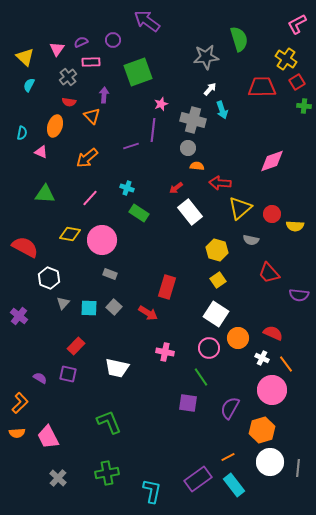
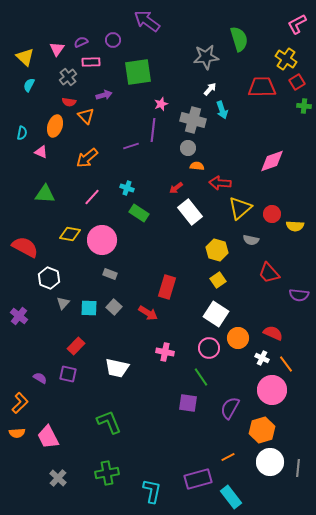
green square at (138, 72): rotated 12 degrees clockwise
purple arrow at (104, 95): rotated 70 degrees clockwise
orange triangle at (92, 116): moved 6 px left
pink line at (90, 198): moved 2 px right, 1 px up
purple rectangle at (198, 479): rotated 20 degrees clockwise
cyan rectangle at (234, 485): moved 3 px left, 12 px down
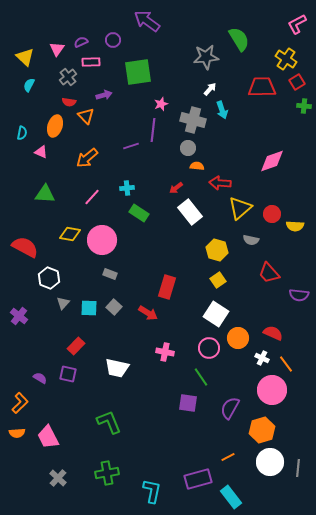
green semicircle at (239, 39): rotated 15 degrees counterclockwise
cyan cross at (127, 188): rotated 24 degrees counterclockwise
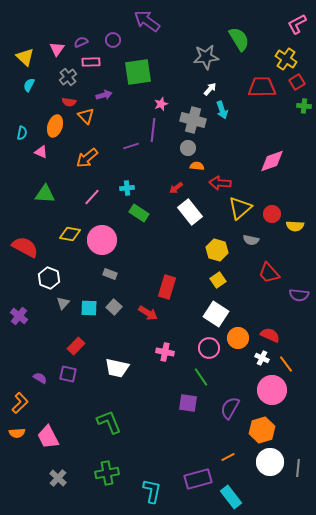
red semicircle at (273, 333): moved 3 px left, 2 px down
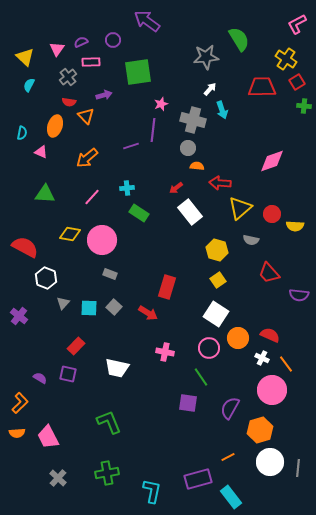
white hexagon at (49, 278): moved 3 px left
orange hexagon at (262, 430): moved 2 px left
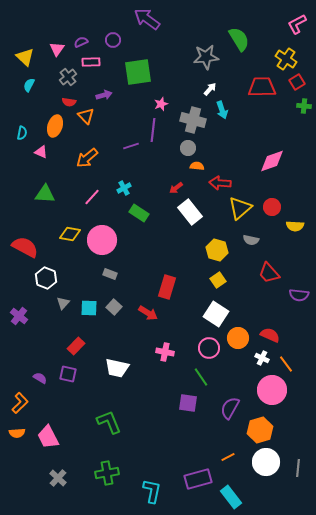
purple arrow at (147, 21): moved 2 px up
cyan cross at (127, 188): moved 3 px left; rotated 24 degrees counterclockwise
red circle at (272, 214): moved 7 px up
white circle at (270, 462): moved 4 px left
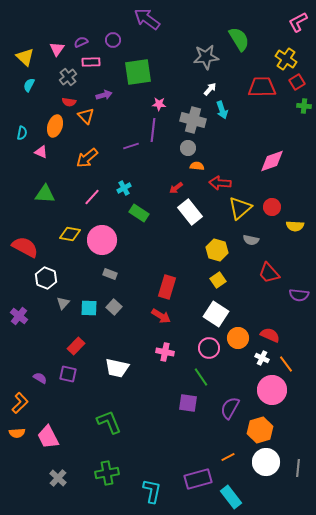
pink L-shape at (297, 24): moved 1 px right, 2 px up
pink star at (161, 104): moved 2 px left; rotated 24 degrees clockwise
red arrow at (148, 313): moved 13 px right, 3 px down
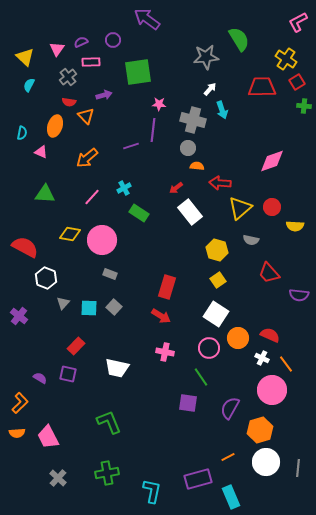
cyan rectangle at (231, 497): rotated 15 degrees clockwise
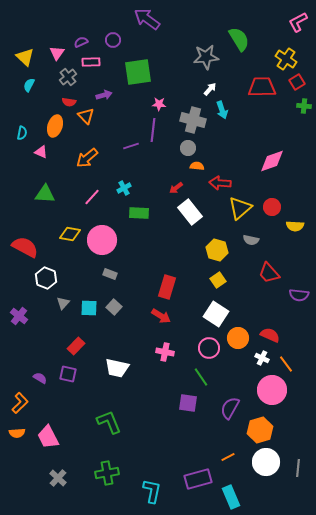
pink triangle at (57, 49): moved 4 px down
green rectangle at (139, 213): rotated 30 degrees counterclockwise
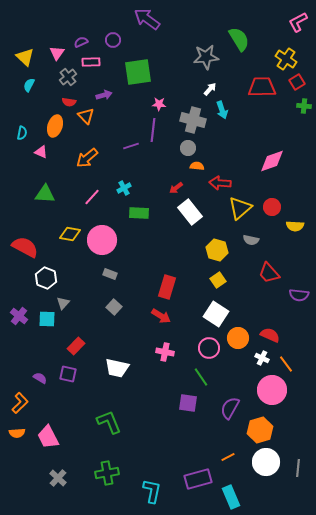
cyan square at (89, 308): moved 42 px left, 11 px down
